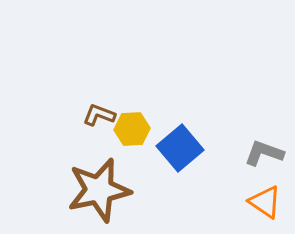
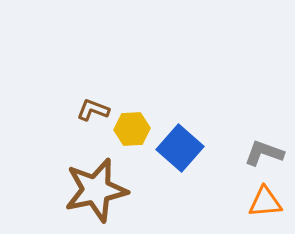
brown L-shape: moved 6 px left, 5 px up
blue square: rotated 9 degrees counterclockwise
brown star: moved 3 px left
orange triangle: rotated 39 degrees counterclockwise
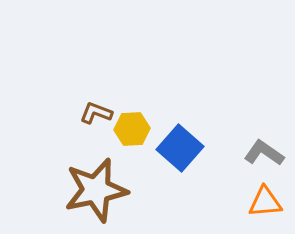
brown L-shape: moved 3 px right, 3 px down
gray L-shape: rotated 15 degrees clockwise
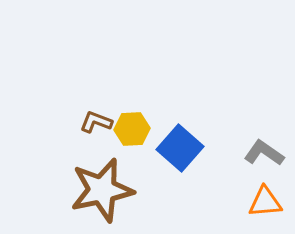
brown L-shape: moved 9 px down
brown star: moved 6 px right
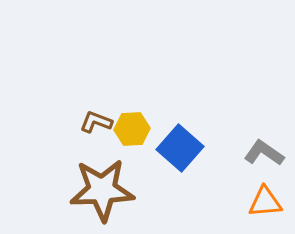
brown star: rotated 10 degrees clockwise
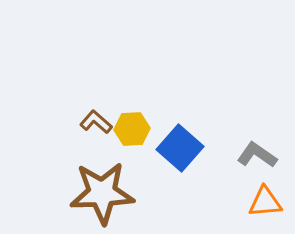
brown L-shape: rotated 20 degrees clockwise
gray L-shape: moved 7 px left, 2 px down
brown star: moved 3 px down
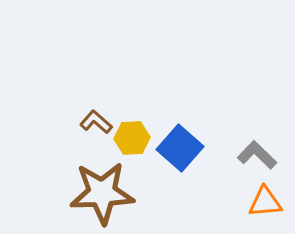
yellow hexagon: moved 9 px down
gray L-shape: rotated 9 degrees clockwise
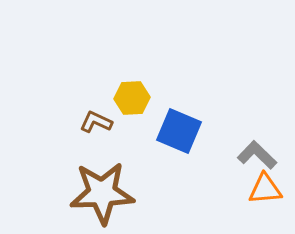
brown L-shape: rotated 16 degrees counterclockwise
yellow hexagon: moved 40 px up
blue square: moved 1 px left, 17 px up; rotated 18 degrees counterclockwise
orange triangle: moved 13 px up
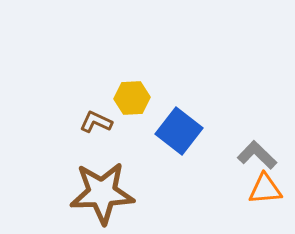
blue square: rotated 15 degrees clockwise
